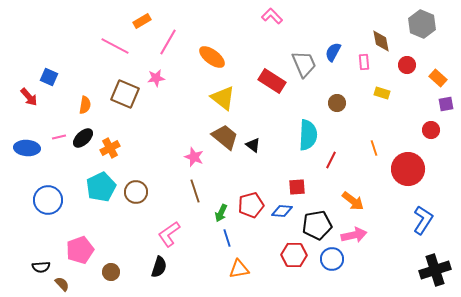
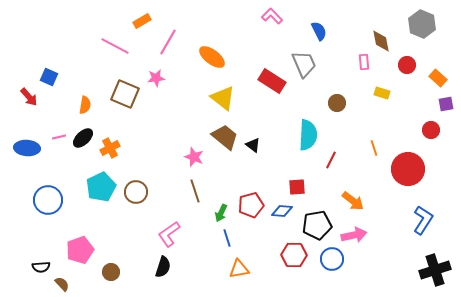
blue semicircle at (333, 52): moved 14 px left, 21 px up; rotated 126 degrees clockwise
black semicircle at (159, 267): moved 4 px right
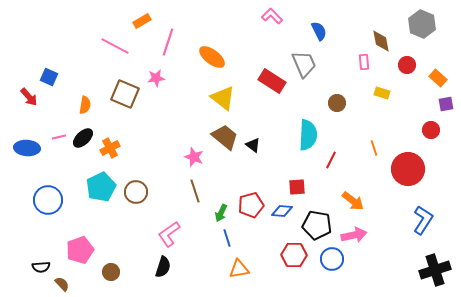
pink line at (168, 42): rotated 12 degrees counterclockwise
black pentagon at (317, 225): rotated 20 degrees clockwise
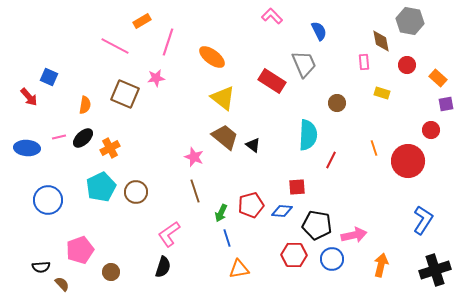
gray hexagon at (422, 24): moved 12 px left, 3 px up; rotated 12 degrees counterclockwise
red circle at (408, 169): moved 8 px up
orange arrow at (353, 201): moved 28 px right, 64 px down; rotated 115 degrees counterclockwise
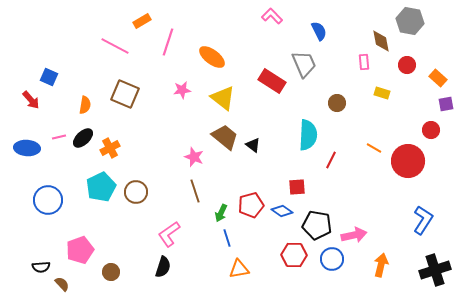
pink star at (156, 78): moved 26 px right, 12 px down
red arrow at (29, 97): moved 2 px right, 3 px down
orange line at (374, 148): rotated 42 degrees counterclockwise
blue diamond at (282, 211): rotated 30 degrees clockwise
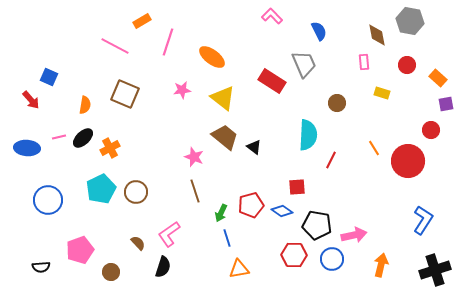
brown diamond at (381, 41): moved 4 px left, 6 px up
black triangle at (253, 145): moved 1 px right, 2 px down
orange line at (374, 148): rotated 28 degrees clockwise
cyan pentagon at (101, 187): moved 2 px down
brown semicircle at (62, 284): moved 76 px right, 41 px up
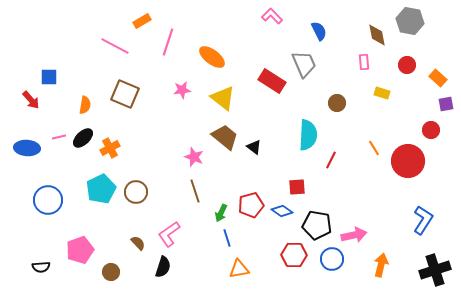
blue square at (49, 77): rotated 24 degrees counterclockwise
